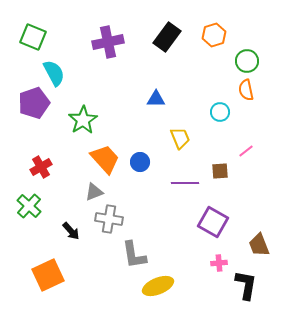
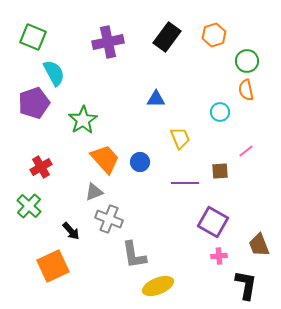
gray cross: rotated 12 degrees clockwise
pink cross: moved 7 px up
orange square: moved 5 px right, 9 px up
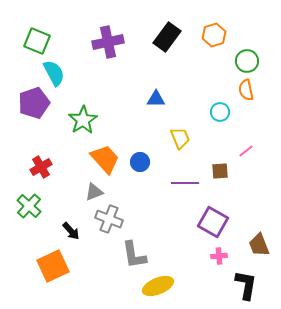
green square: moved 4 px right, 4 px down
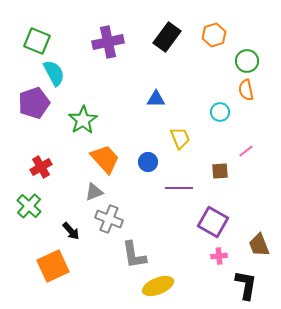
blue circle: moved 8 px right
purple line: moved 6 px left, 5 px down
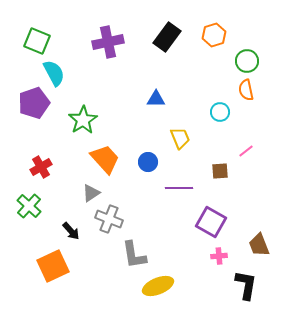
gray triangle: moved 3 px left, 1 px down; rotated 12 degrees counterclockwise
purple square: moved 2 px left
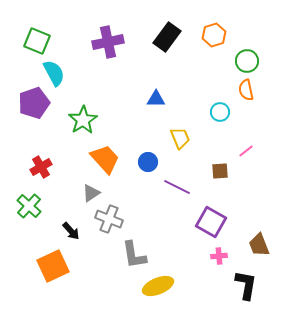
purple line: moved 2 px left, 1 px up; rotated 28 degrees clockwise
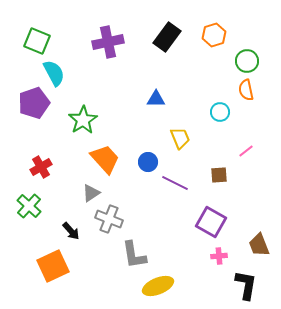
brown square: moved 1 px left, 4 px down
purple line: moved 2 px left, 4 px up
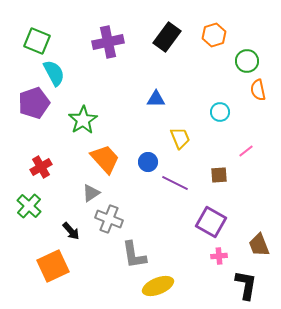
orange semicircle: moved 12 px right
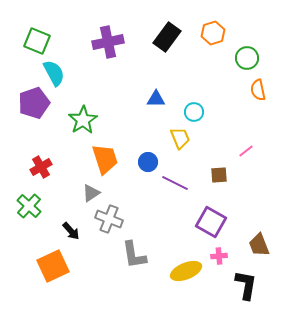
orange hexagon: moved 1 px left, 2 px up
green circle: moved 3 px up
cyan circle: moved 26 px left
orange trapezoid: rotated 24 degrees clockwise
yellow ellipse: moved 28 px right, 15 px up
